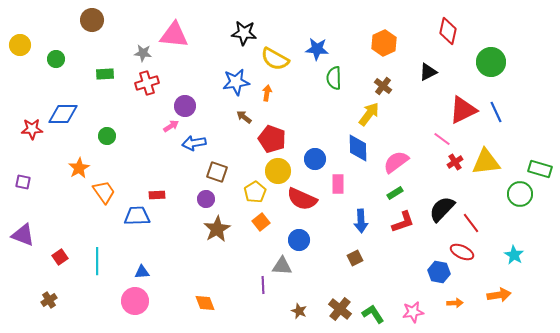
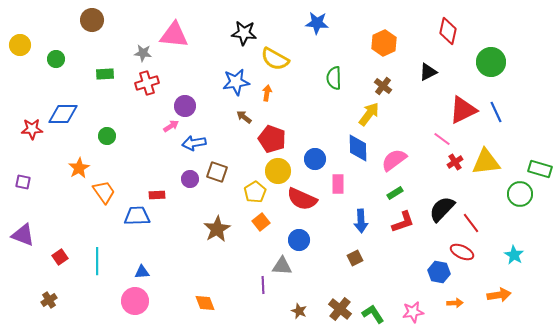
blue star at (317, 49): moved 26 px up
pink semicircle at (396, 162): moved 2 px left, 2 px up
purple circle at (206, 199): moved 16 px left, 20 px up
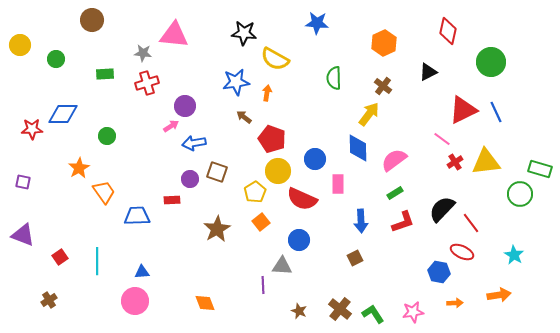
red rectangle at (157, 195): moved 15 px right, 5 px down
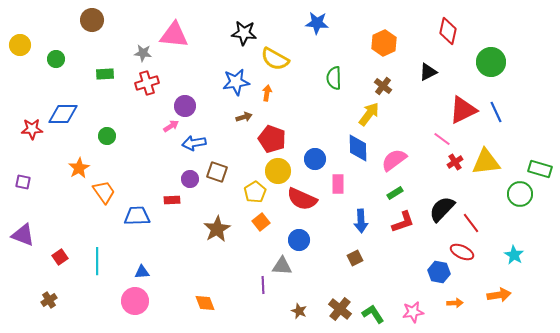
brown arrow at (244, 117): rotated 126 degrees clockwise
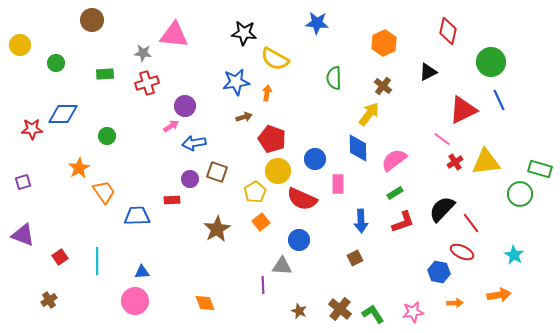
green circle at (56, 59): moved 4 px down
blue line at (496, 112): moved 3 px right, 12 px up
purple square at (23, 182): rotated 28 degrees counterclockwise
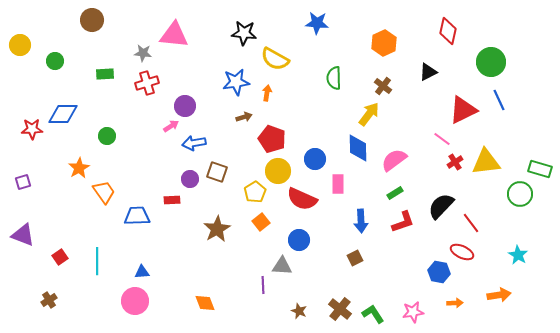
green circle at (56, 63): moved 1 px left, 2 px up
black semicircle at (442, 209): moved 1 px left, 3 px up
cyan star at (514, 255): moved 4 px right
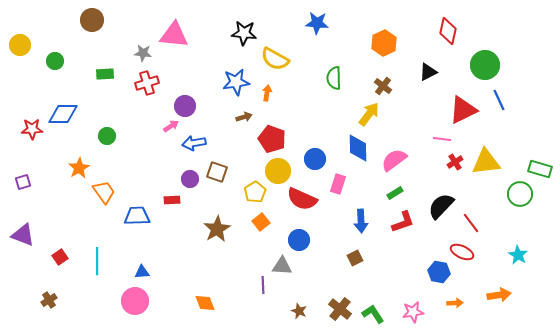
green circle at (491, 62): moved 6 px left, 3 px down
pink line at (442, 139): rotated 30 degrees counterclockwise
pink rectangle at (338, 184): rotated 18 degrees clockwise
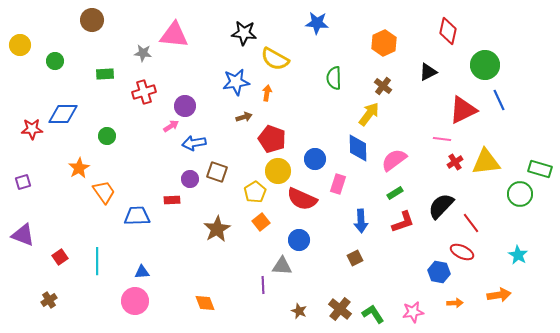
red cross at (147, 83): moved 3 px left, 9 px down
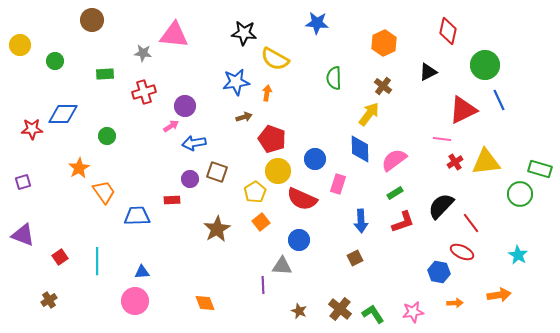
blue diamond at (358, 148): moved 2 px right, 1 px down
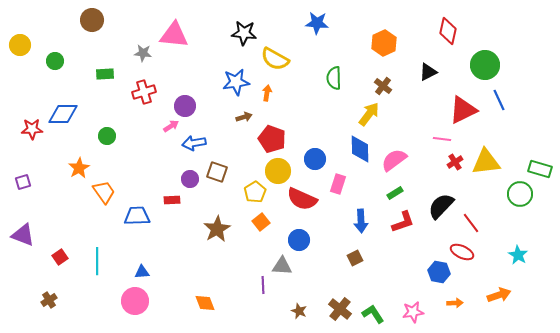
orange arrow at (499, 295): rotated 10 degrees counterclockwise
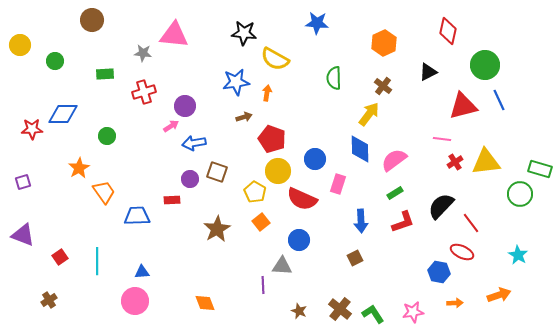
red triangle at (463, 110): moved 4 px up; rotated 12 degrees clockwise
yellow pentagon at (255, 192): rotated 10 degrees counterclockwise
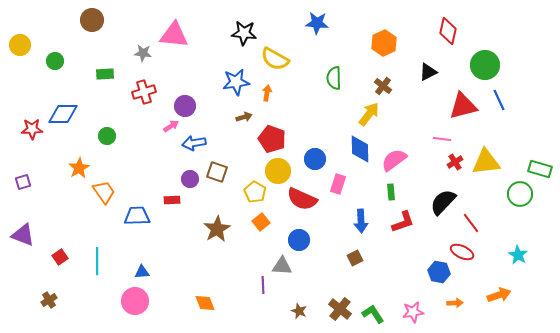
green rectangle at (395, 193): moved 4 px left, 1 px up; rotated 63 degrees counterclockwise
black semicircle at (441, 206): moved 2 px right, 4 px up
